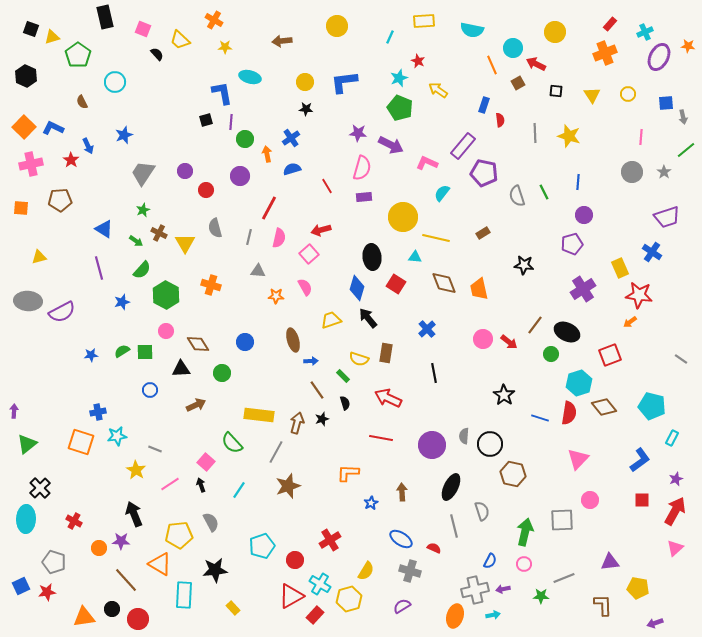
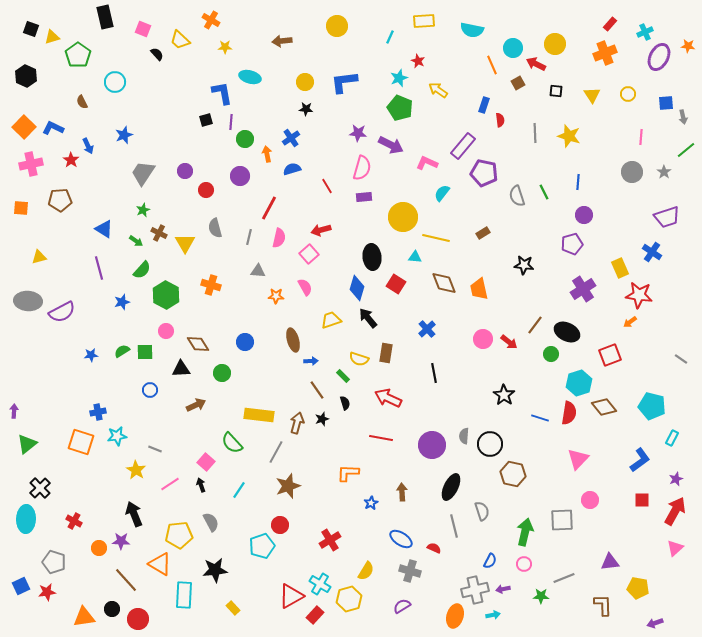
orange cross at (214, 20): moved 3 px left
yellow circle at (555, 32): moved 12 px down
red circle at (295, 560): moved 15 px left, 35 px up
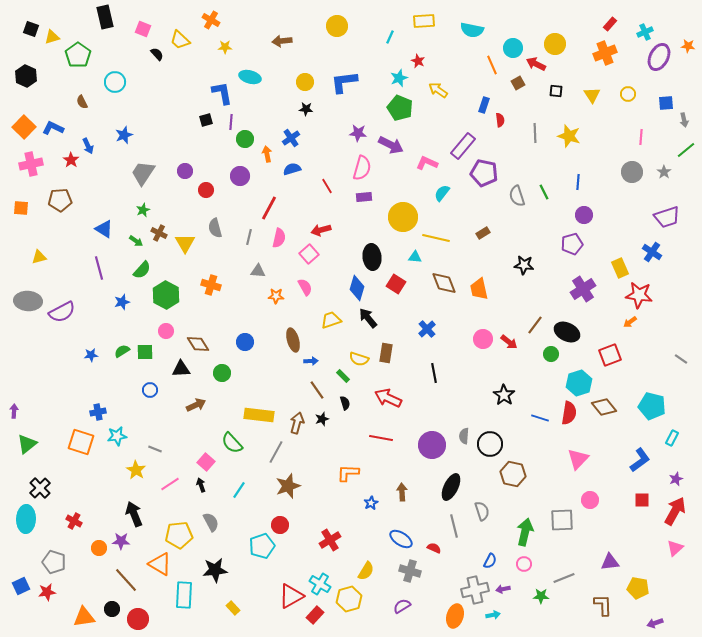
gray arrow at (683, 117): moved 1 px right, 3 px down
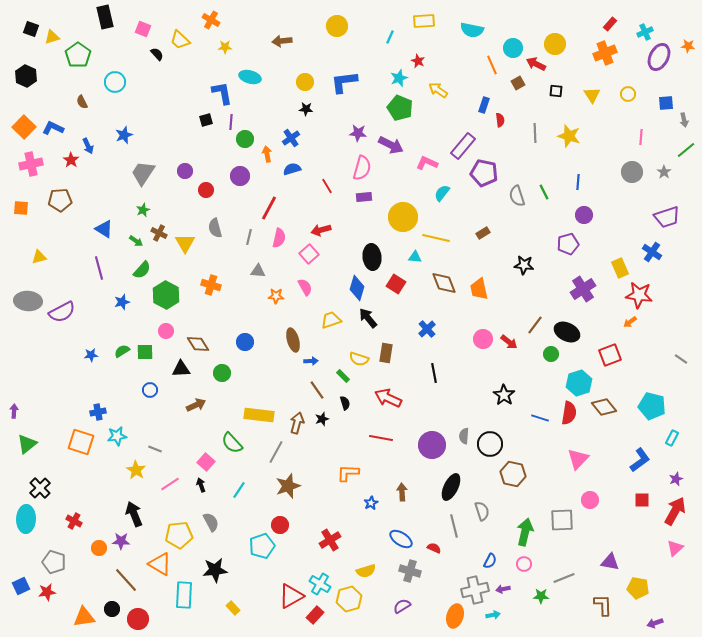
purple pentagon at (572, 244): moved 4 px left
purple triangle at (610, 562): rotated 18 degrees clockwise
yellow semicircle at (366, 571): rotated 42 degrees clockwise
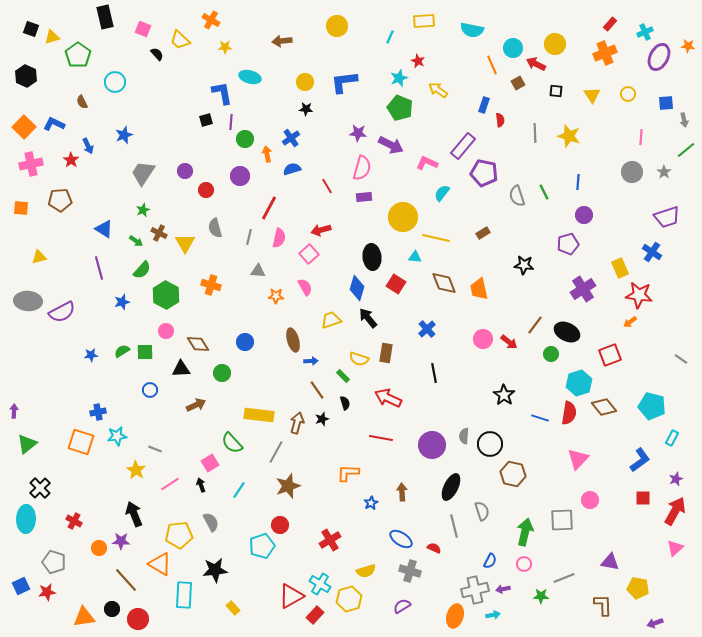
blue L-shape at (53, 128): moved 1 px right, 4 px up
pink square at (206, 462): moved 4 px right, 1 px down; rotated 18 degrees clockwise
red square at (642, 500): moved 1 px right, 2 px up
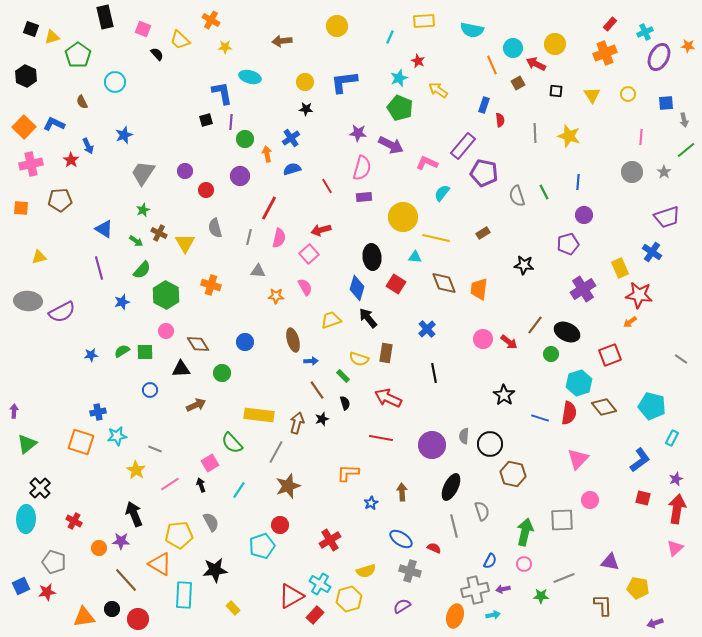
orange trapezoid at (479, 289): rotated 20 degrees clockwise
red square at (643, 498): rotated 14 degrees clockwise
red arrow at (675, 511): moved 2 px right, 2 px up; rotated 20 degrees counterclockwise
